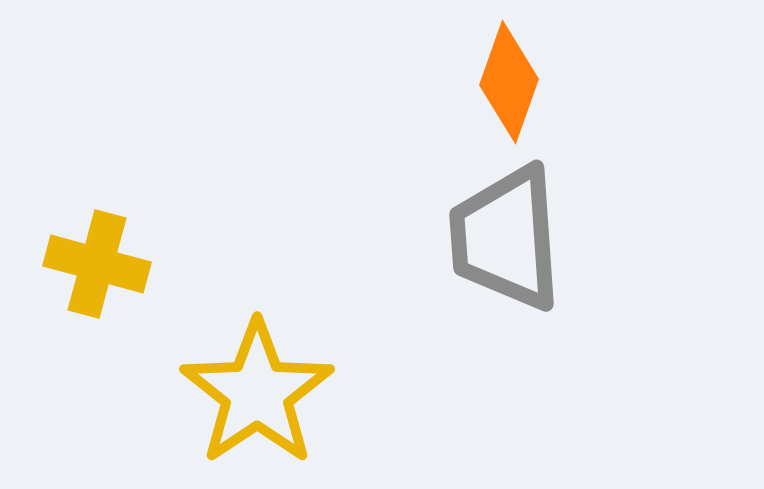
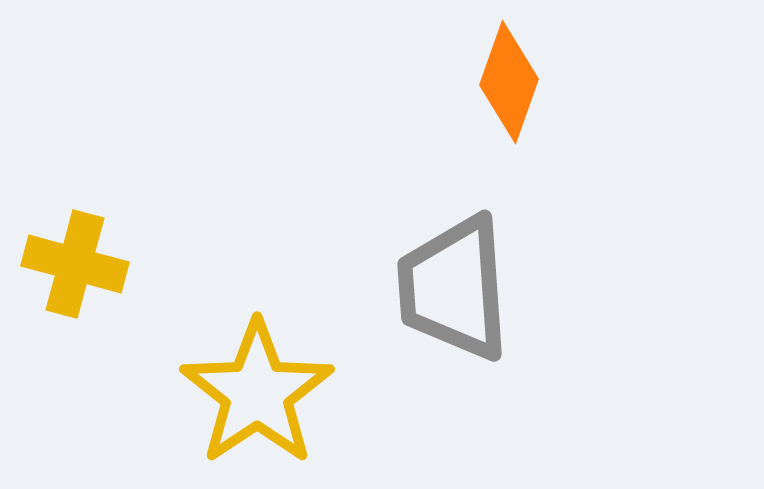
gray trapezoid: moved 52 px left, 50 px down
yellow cross: moved 22 px left
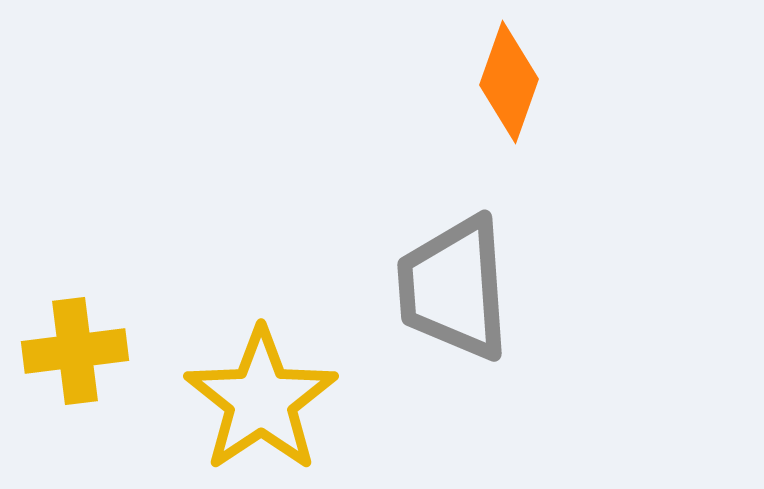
yellow cross: moved 87 px down; rotated 22 degrees counterclockwise
yellow star: moved 4 px right, 7 px down
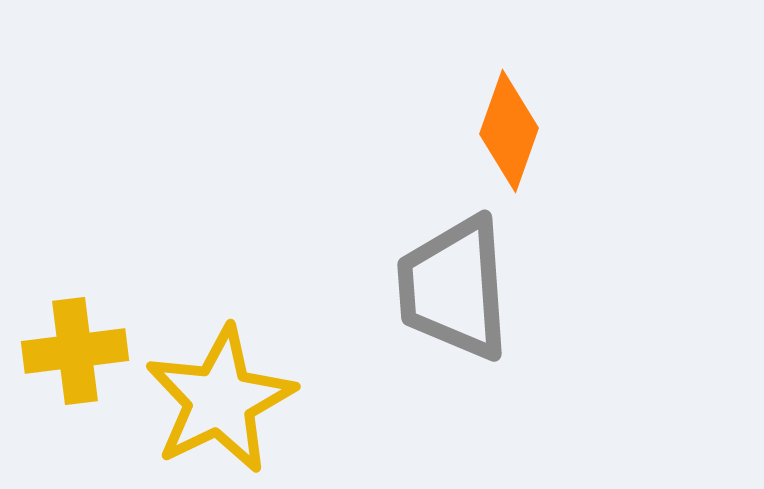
orange diamond: moved 49 px down
yellow star: moved 41 px left; rotated 8 degrees clockwise
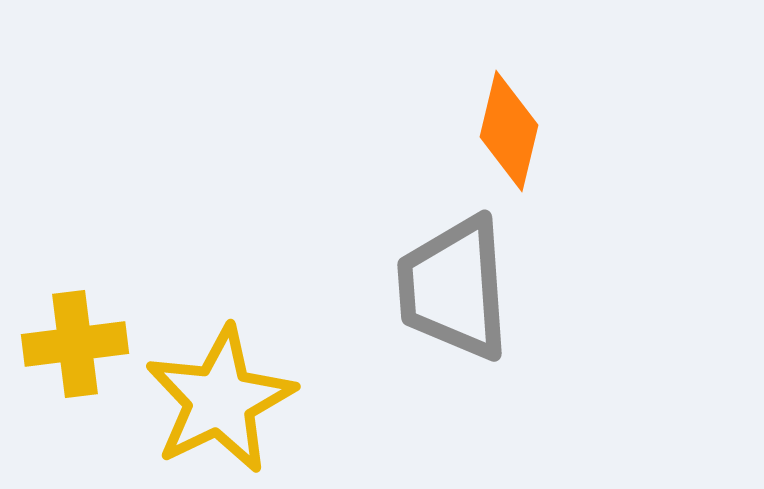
orange diamond: rotated 6 degrees counterclockwise
yellow cross: moved 7 px up
